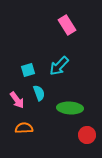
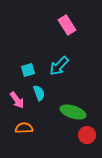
green ellipse: moved 3 px right, 4 px down; rotated 15 degrees clockwise
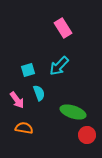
pink rectangle: moved 4 px left, 3 px down
orange semicircle: rotated 12 degrees clockwise
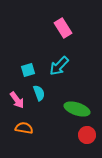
green ellipse: moved 4 px right, 3 px up
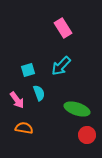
cyan arrow: moved 2 px right
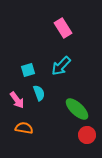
green ellipse: rotated 25 degrees clockwise
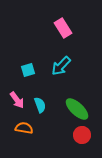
cyan semicircle: moved 1 px right, 12 px down
red circle: moved 5 px left
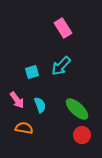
cyan square: moved 4 px right, 2 px down
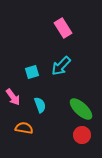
pink arrow: moved 4 px left, 3 px up
green ellipse: moved 4 px right
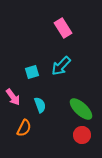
orange semicircle: rotated 108 degrees clockwise
